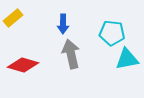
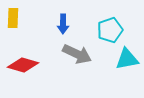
yellow rectangle: rotated 48 degrees counterclockwise
cyan pentagon: moved 2 px left, 3 px up; rotated 25 degrees counterclockwise
gray arrow: moved 6 px right; rotated 128 degrees clockwise
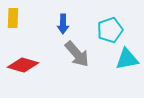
gray arrow: rotated 24 degrees clockwise
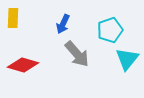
blue arrow: rotated 24 degrees clockwise
cyan triangle: rotated 40 degrees counterclockwise
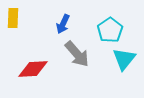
cyan pentagon: rotated 15 degrees counterclockwise
cyan triangle: moved 3 px left
red diamond: moved 10 px right, 4 px down; rotated 20 degrees counterclockwise
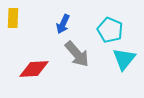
cyan pentagon: rotated 15 degrees counterclockwise
red diamond: moved 1 px right
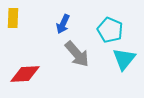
red diamond: moved 9 px left, 5 px down
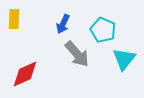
yellow rectangle: moved 1 px right, 1 px down
cyan pentagon: moved 7 px left
red diamond: rotated 20 degrees counterclockwise
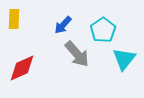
blue arrow: moved 1 px down; rotated 18 degrees clockwise
cyan pentagon: rotated 15 degrees clockwise
red diamond: moved 3 px left, 6 px up
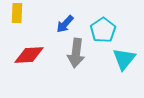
yellow rectangle: moved 3 px right, 6 px up
blue arrow: moved 2 px right, 1 px up
gray arrow: moved 1 px left, 1 px up; rotated 48 degrees clockwise
red diamond: moved 7 px right, 13 px up; rotated 20 degrees clockwise
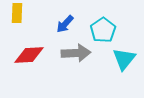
gray arrow: rotated 100 degrees counterclockwise
